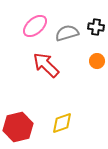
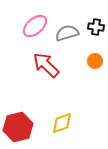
orange circle: moved 2 px left
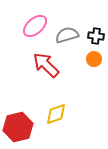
black cross: moved 9 px down
gray semicircle: moved 2 px down
orange circle: moved 1 px left, 2 px up
yellow diamond: moved 6 px left, 9 px up
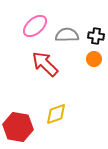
gray semicircle: rotated 15 degrees clockwise
red arrow: moved 1 px left, 1 px up
red hexagon: rotated 24 degrees clockwise
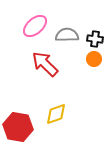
black cross: moved 1 px left, 3 px down
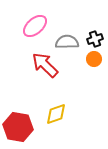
gray semicircle: moved 7 px down
black cross: rotated 28 degrees counterclockwise
red arrow: moved 1 px down
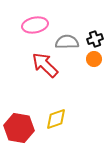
pink ellipse: moved 1 px up; rotated 30 degrees clockwise
yellow diamond: moved 5 px down
red hexagon: moved 1 px right, 1 px down
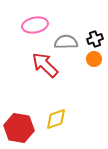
gray semicircle: moved 1 px left
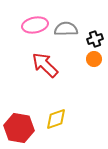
gray semicircle: moved 13 px up
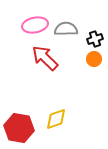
red arrow: moved 7 px up
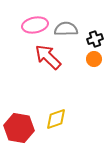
red arrow: moved 3 px right, 1 px up
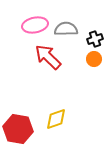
red hexagon: moved 1 px left, 1 px down
